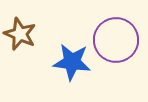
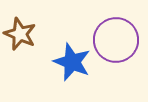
blue star: rotated 15 degrees clockwise
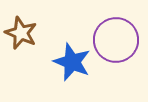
brown star: moved 1 px right, 1 px up
